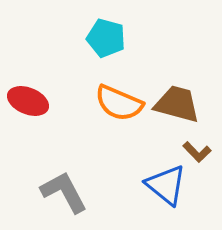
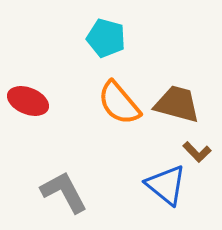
orange semicircle: rotated 27 degrees clockwise
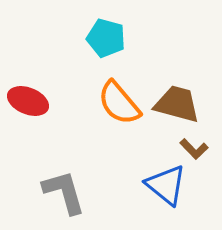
brown L-shape: moved 3 px left, 3 px up
gray L-shape: rotated 12 degrees clockwise
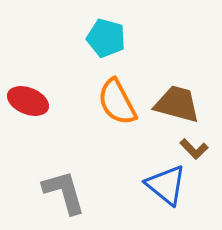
orange semicircle: moved 2 px left, 1 px up; rotated 12 degrees clockwise
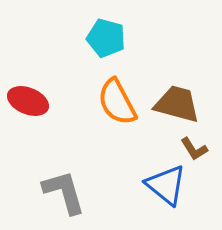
brown L-shape: rotated 12 degrees clockwise
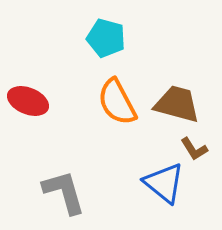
blue triangle: moved 2 px left, 2 px up
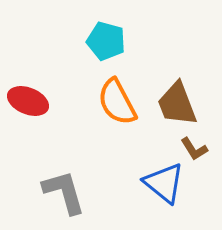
cyan pentagon: moved 3 px down
brown trapezoid: rotated 126 degrees counterclockwise
